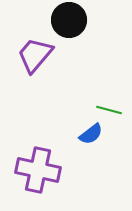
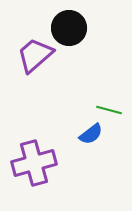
black circle: moved 8 px down
purple trapezoid: rotated 9 degrees clockwise
purple cross: moved 4 px left, 7 px up; rotated 27 degrees counterclockwise
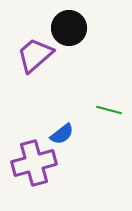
blue semicircle: moved 29 px left
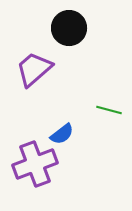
purple trapezoid: moved 1 px left, 14 px down
purple cross: moved 1 px right, 1 px down; rotated 6 degrees counterclockwise
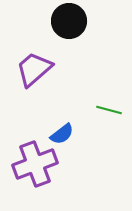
black circle: moved 7 px up
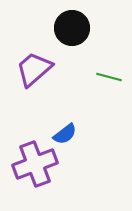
black circle: moved 3 px right, 7 px down
green line: moved 33 px up
blue semicircle: moved 3 px right
